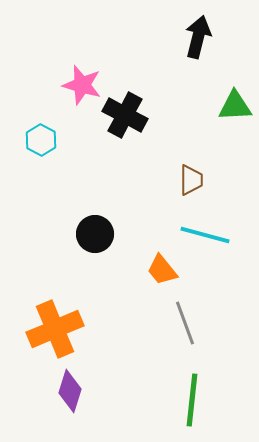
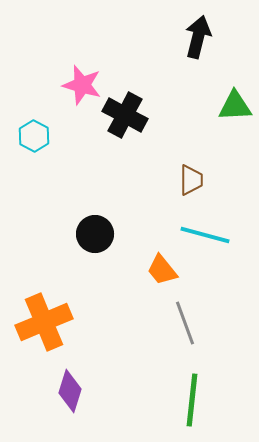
cyan hexagon: moved 7 px left, 4 px up
orange cross: moved 11 px left, 7 px up
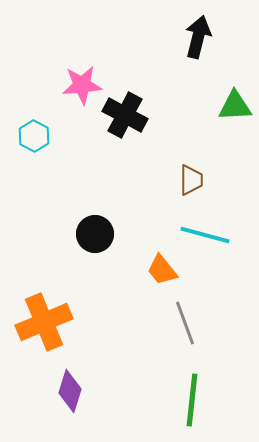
pink star: rotated 21 degrees counterclockwise
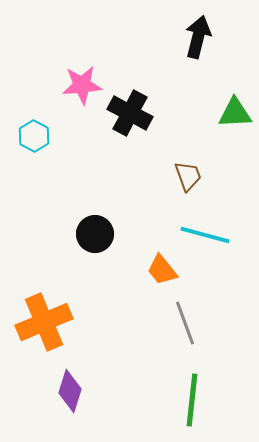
green triangle: moved 7 px down
black cross: moved 5 px right, 2 px up
brown trapezoid: moved 3 px left, 4 px up; rotated 20 degrees counterclockwise
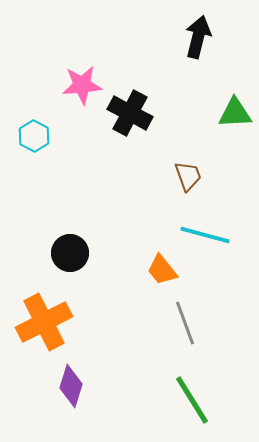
black circle: moved 25 px left, 19 px down
orange cross: rotated 4 degrees counterclockwise
purple diamond: moved 1 px right, 5 px up
green line: rotated 38 degrees counterclockwise
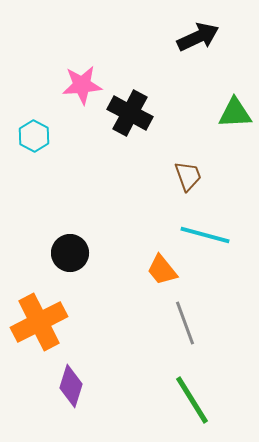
black arrow: rotated 51 degrees clockwise
orange cross: moved 5 px left
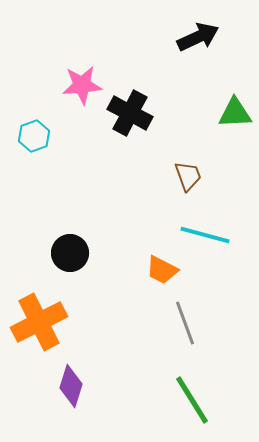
cyan hexagon: rotated 12 degrees clockwise
orange trapezoid: rotated 24 degrees counterclockwise
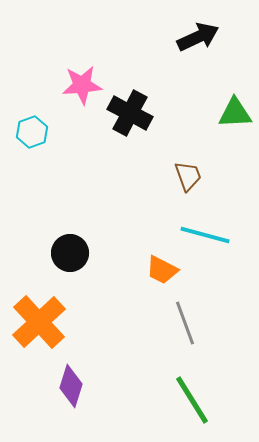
cyan hexagon: moved 2 px left, 4 px up
orange cross: rotated 16 degrees counterclockwise
